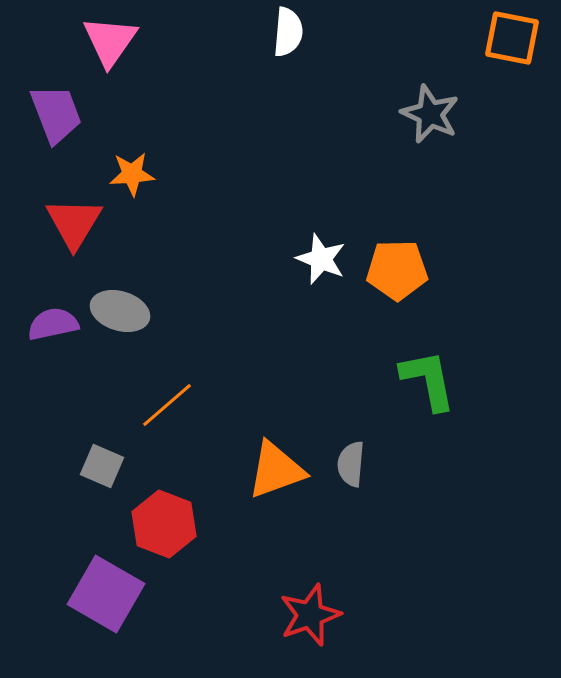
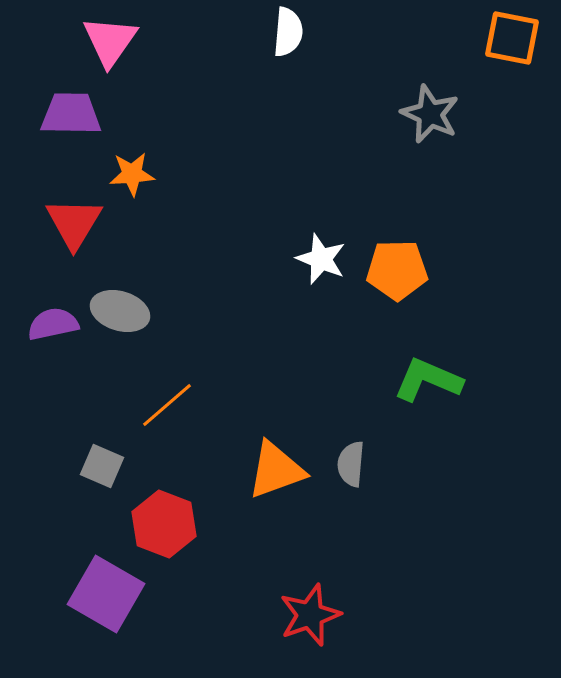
purple trapezoid: moved 15 px right; rotated 68 degrees counterclockwise
green L-shape: rotated 56 degrees counterclockwise
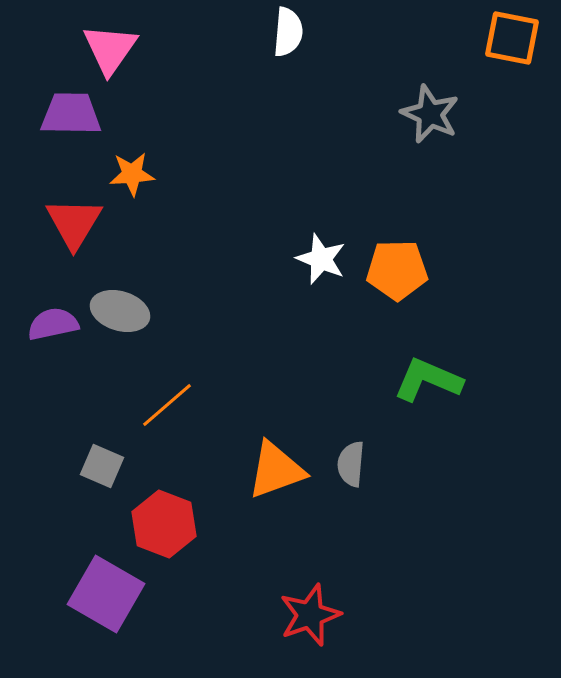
pink triangle: moved 8 px down
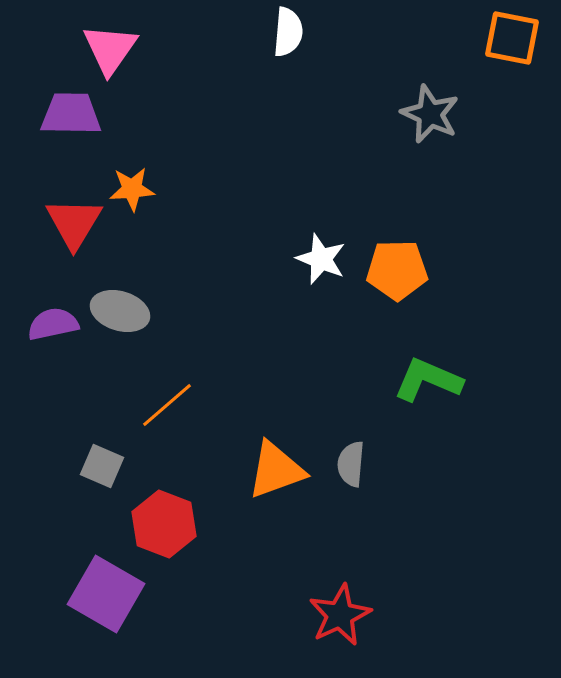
orange star: moved 15 px down
red star: moved 30 px right; rotated 6 degrees counterclockwise
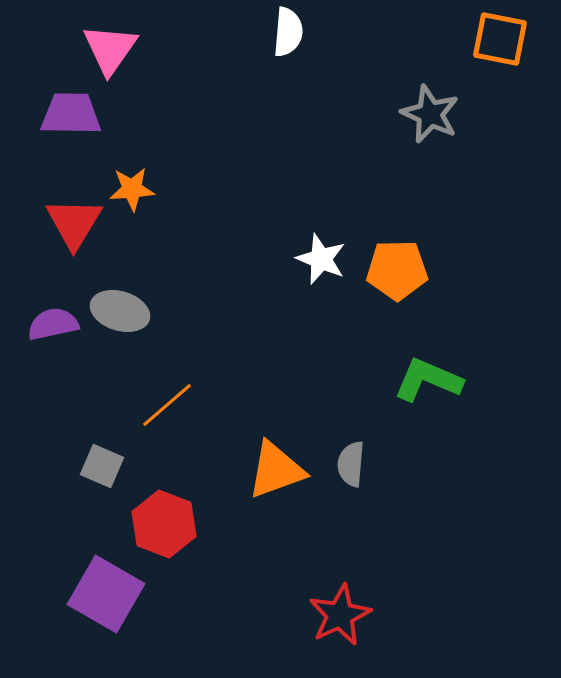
orange square: moved 12 px left, 1 px down
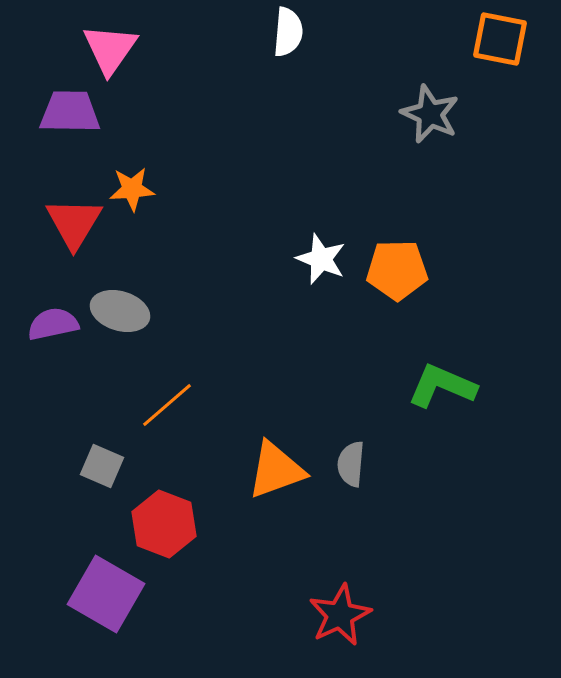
purple trapezoid: moved 1 px left, 2 px up
green L-shape: moved 14 px right, 6 px down
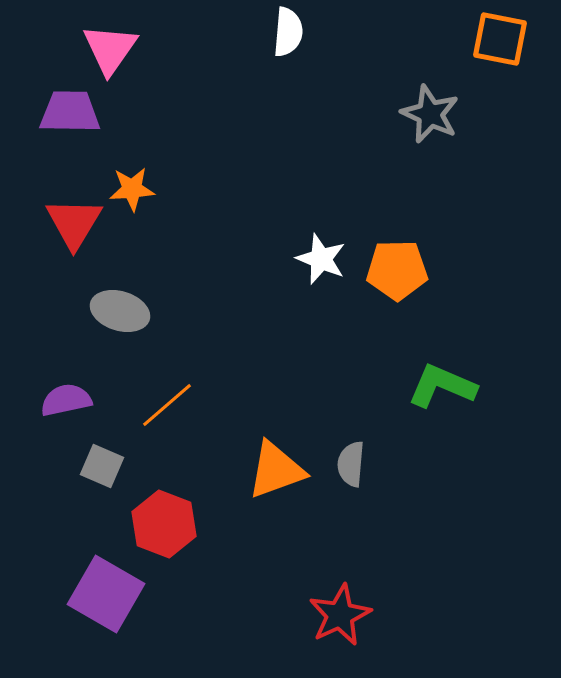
purple semicircle: moved 13 px right, 76 px down
